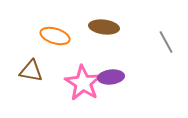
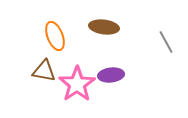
orange ellipse: rotated 52 degrees clockwise
brown triangle: moved 13 px right
purple ellipse: moved 2 px up
pink star: moved 6 px left, 1 px down; rotated 6 degrees clockwise
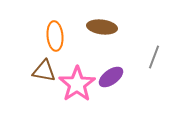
brown ellipse: moved 2 px left
orange ellipse: rotated 16 degrees clockwise
gray line: moved 12 px left, 15 px down; rotated 50 degrees clockwise
purple ellipse: moved 2 px down; rotated 30 degrees counterclockwise
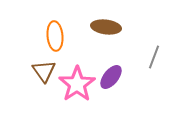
brown ellipse: moved 4 px right
brown triangle: rotated 45 degrees clockwise
purple ellipse: rotated 15 degrees counterclockwise
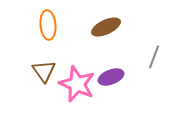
brown ellipse: rotated 32 degrees counterclockwise
orange ellipse: moved 7 px left, 11 px up
purple ellipse: rotated 30 degrees clockwise
pink star: rotated 15 degrees counterclockwise
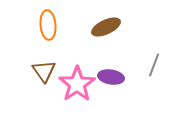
gray line: moved 8 px down
purple ellipse: rotated 30 degrees clockwise
pink star: rotated 15 degrees clockwise
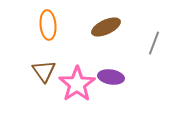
gray line: moved 22 px up
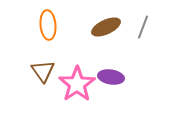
gray line: moved 11 px left, 16 px up
brown triangle: moved 1 px left
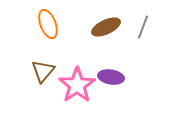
orange ellipse: moved 1 px up; rotated 16 degrees counterclockwise
brown triangle: rotated 15 degrees clockwise
pink star: moved 1 px down
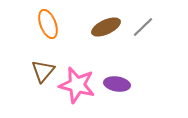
gray line: rotated 25 degrees clockwise
purple ellipse: moved 6 px right, 7 px down
pink star: rotated 24 degrees counterclockwise
